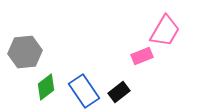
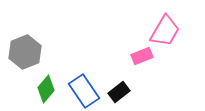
gray hexagon: rotated 16 degrees counterclockwise
green diamond: moved 2 px down; rotated 12 degrees counterclockwise
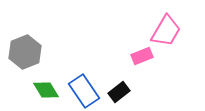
pink trapezoid: moved 1 px right
green diamond: moved 1 px down; rotated 72 degrees counterclockwise
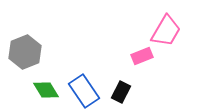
black rectangle: moved 2 px right; rotated 25 degrees counterclockwise
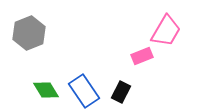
gray hexagon: moved 4 px right, 19 px up
